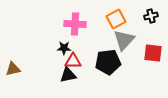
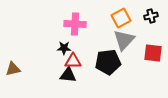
orange square: moved 5 px right, 1 px up
black triangle: rotated 18 degrees clockwise
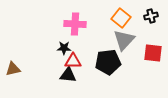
orange square: rotated 24 degrees counterclockwise
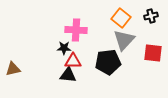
pink cross: moved 1 px right, 6 px down
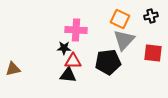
orange square: moved 1 px left, 1 px down; rotated 12 degrees counterclockwise
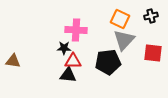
brown triangle: moved 8 px up; rotated 21 degrees clockwise
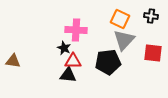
black cross: rotated 24 degrees clockwise
black star: rotated 24 degrees clockwise
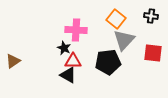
orange square: moved 4 px left; rotated 12 degrees clockwise
brown triangle: rotated 42 degrees counterclockwise
black triangle: rotated 24 degrees clockwise
